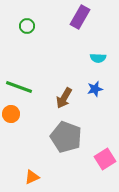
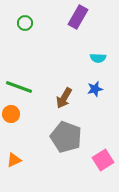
purple rectangle: moved 2 px left
green circle: moved 2 px left, 3 px up
pink square: moved 2 px left, 1 px down
orange triangle: moved 18 px left, 17 px up
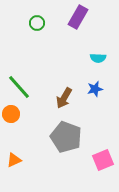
green circle: moved 12 px right
green line: rotated 28 degrees clockwise
pink square: rotated 10 degrees clockwise
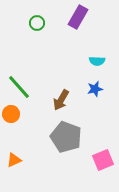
cyan semicircle: moved 1 px left, 3 px down
brown arrow: moved 3 px left, 2 px down
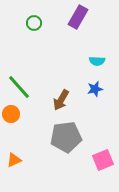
green circle: moved 3 px left
gray pentagon: rotated 28 degrees counterclockwise
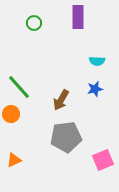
purple rectangle: rotated 30 degrees counterclockwise
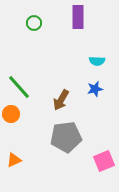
pink square: moved 1 px right, 1 px down
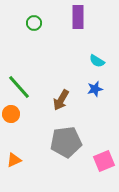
cyan semicircle: rotated 28 degrees clockwise
gray pentagon: moved 5 px down
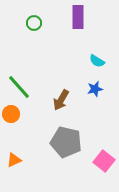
gray pentagon: rotated 20 degrees clockwise
pink square: rotated 30 degrees counterclockwise
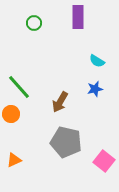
brown arrow: moved 1 px left, 2 px down
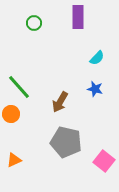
cyan semicircle: moved 3 px up; rotated 77 degrees counterclockwise
blue star: rotated 28 degrees clockwise
